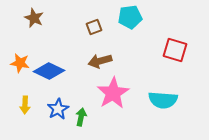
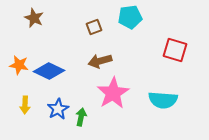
orange star: moved 1 px left, 2 px down
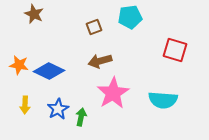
brown star: moved 4 px up
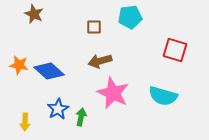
brown square: rotated 21 degrees clockwise
blue diamond: rotated 16 degrees clockwise
pink star: rotated 16 degrees counterclockwise
cyan semicircle: moved 4 px up; rotated 12 degrees clockwise
yellow arrow: moved 17 px down
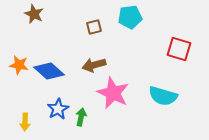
brown square: rotated 14 degrees counterclockwise
red square: moved 4 px right, 1 px up
brown arrow: moved 6 px left, 4 px down
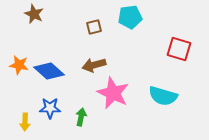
blue star: moved 8 px left, 1 px up; rotated 30 degrees clockwise
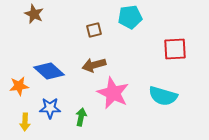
brown square: moved 3 px down
red square: moved 4 px left; rotated 20 degrees counterclockwise
orange star: moved 21 px down; rotated 18 degrees counterclockwise
